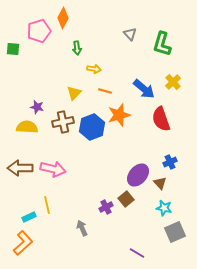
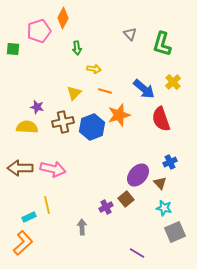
gray arrow: moved 1 px up; rotated 21 degrees clockwise
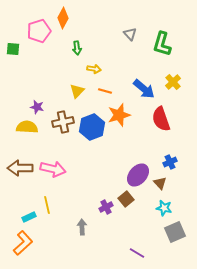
yellow triangle: moved 3 px right, 2 px up
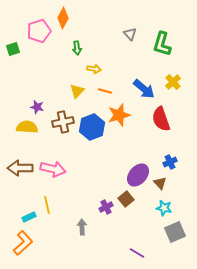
green square: rotated 24 degrees counterclockwise
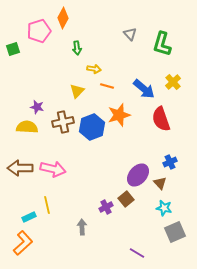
orange line: moved 2 px right, 5 px up
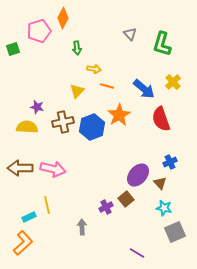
orange star: rotated 15 degrees counterclockwise
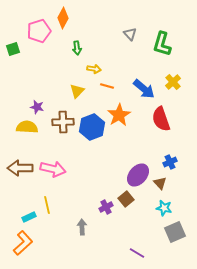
brown cross: rotated 10 degrees clockwise
